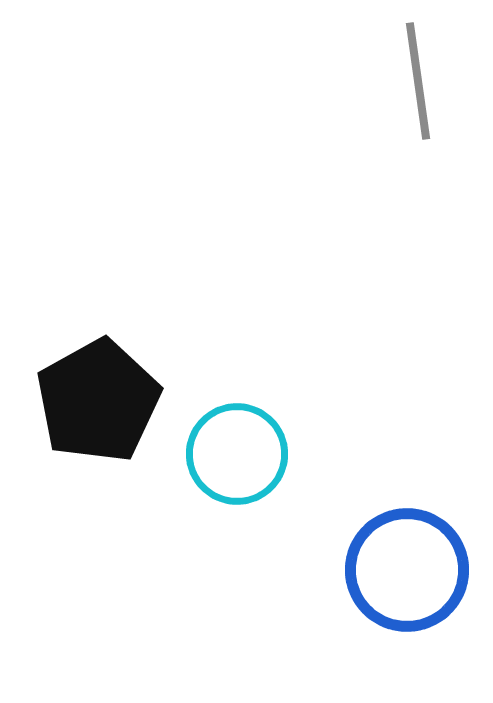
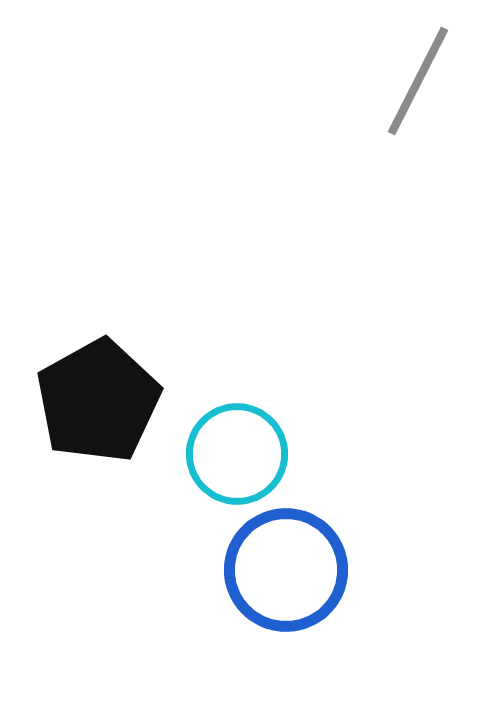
gray line: rotated 35 degrees clockwise
blue circle: moved 121 px left
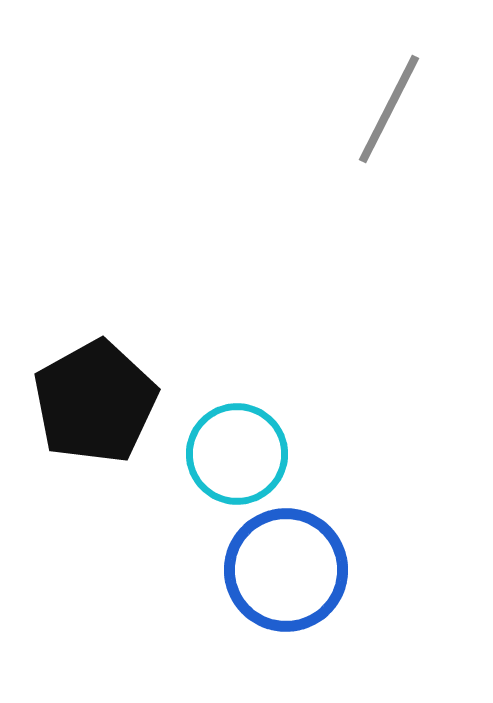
gray line: moved 29 px left, 28 px down
black pentagon: moved 3 px left, 1 px down
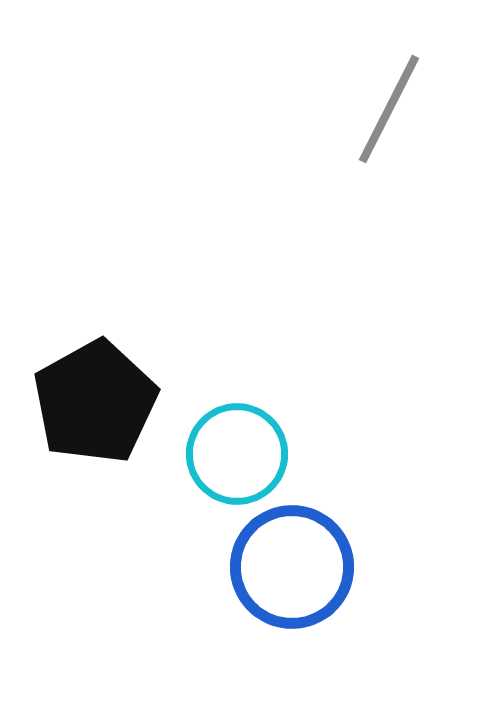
blue circle: moved 6 px right, 3 px up
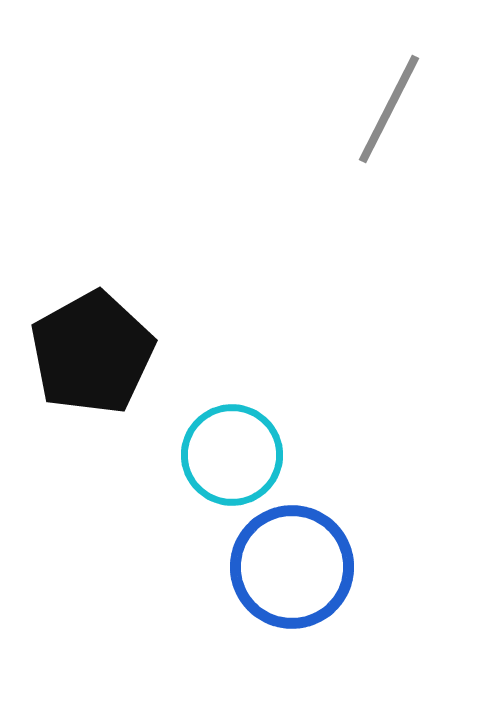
black pentagon: moved 3 px left, 49 px up
cyan circle: moved 5 px left, 1 px down
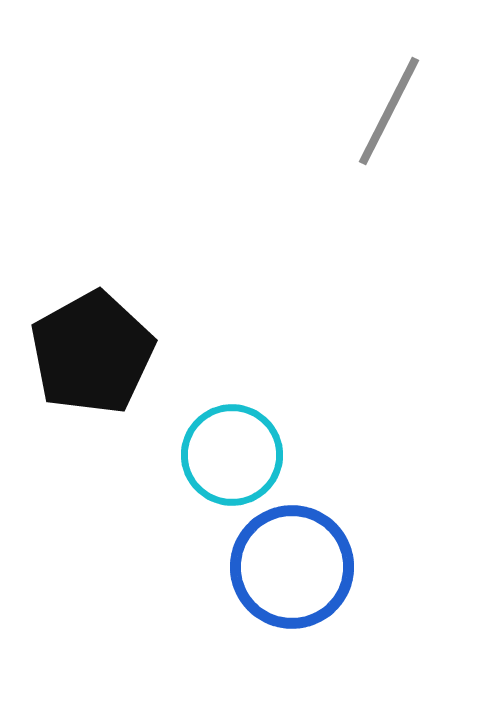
gray line: moved 2 px down
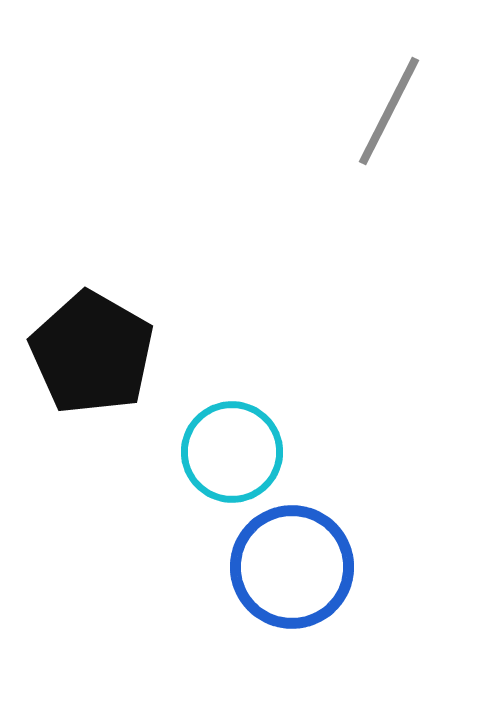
black pentagon: rotated 13 degrees counterclockwise
cyan circle: moved 3 px up
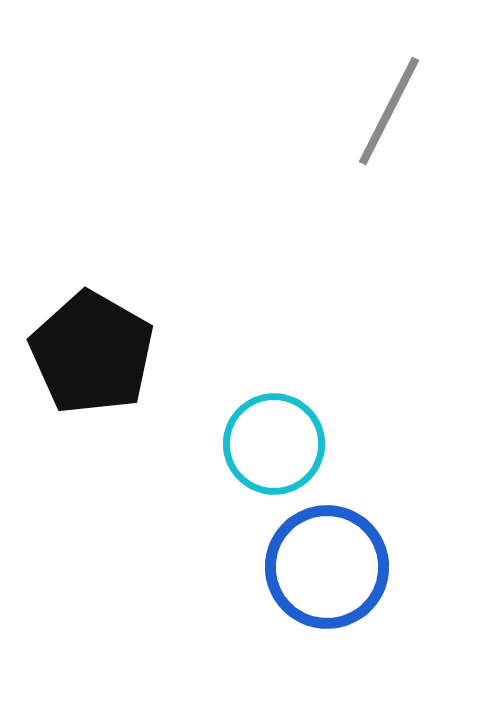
cyan circle: moved 42 px right, 8 px up
blue circle: moved 35 px right
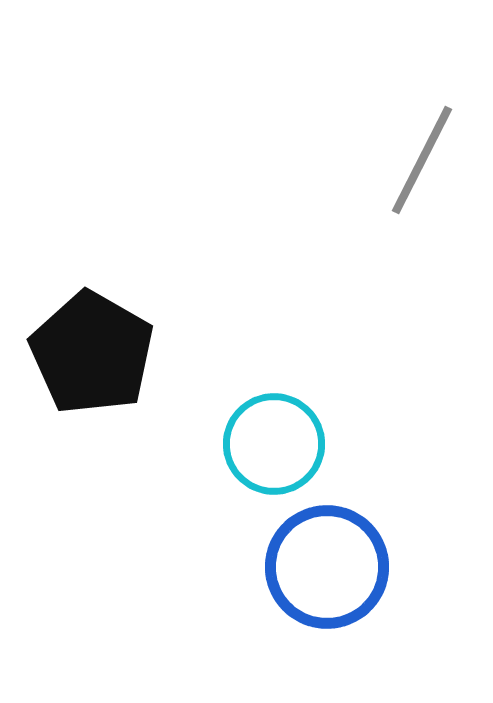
gray line: moved 33 px right, 49 px down
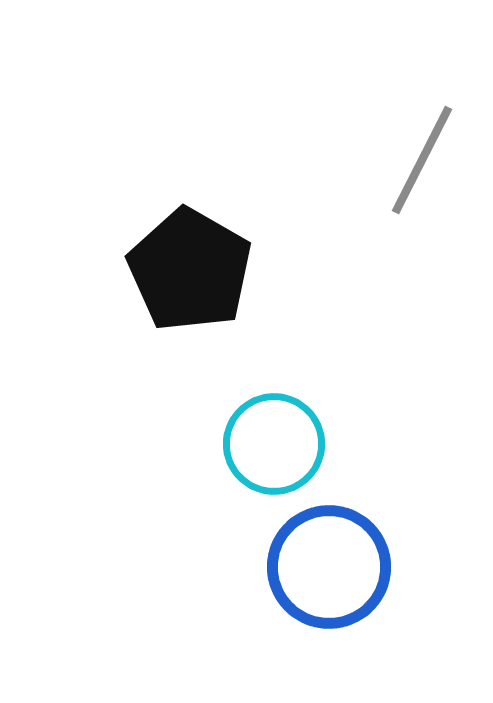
black pentagon: moved 98 px right, 83 px up
blue circle: moved 2 px right
